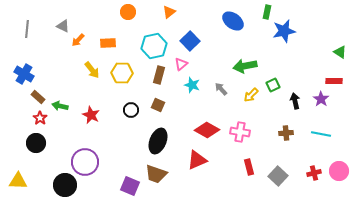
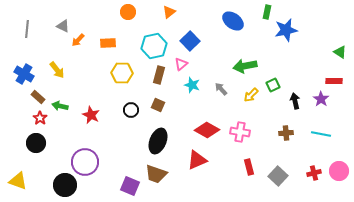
blue star at (284, 31): moved 2 px right, 1 px up
yellow arrow at (92, 70): moved 35 px left
yellow triangle at (18, 181): rotated 18 degrees clockwise
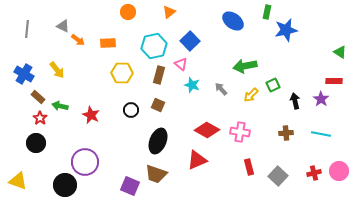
orange arrow at (78, 40): rotated 96 degrees counterclockwise
pink triangle at (181, 64): rotated 40 degrees counterclockwise
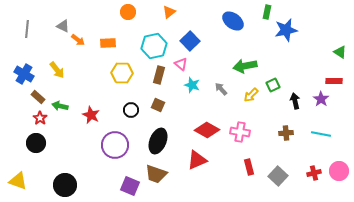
purple circle at (85, 162): moved 30 px right, 17 px up
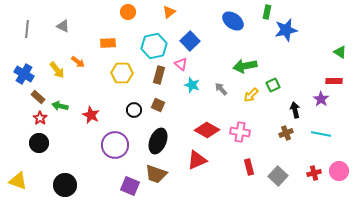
orange arrow at (78, 40): moved 22 px down
black arrow at (295, 101): moved 9 px down
black circle at (131, 110): moved 3 px right
brown cross at (286, 133): rotated 16 degrees counterclockwise
black circle at (36, 143): moved 3 px right
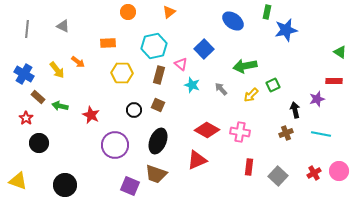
blue square at (190, 41): moved 14 px right, 8 px down
purple star at (321, 99): moved 4 px left; rotated 21 degrees clockwise
red star at (40, 118): moved 14 px left
red rectangle at (249, 167): rotated 21 degrees clockwise
red cross at (314, 173): rotated 16 degrees counterclockwise
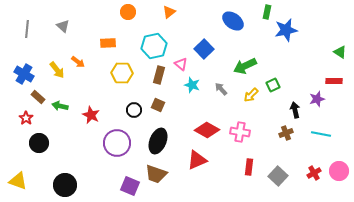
gray triangle at (63, 26): rotated 16 degrees clockwise
green arrow at (245, 66): rotated 15 degrees counterclockwise
purple circle at (115, 145): moved 2 px right, 2 px up
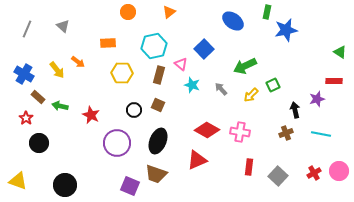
gray line at (27, 29): rotated 18 degrees clockwise
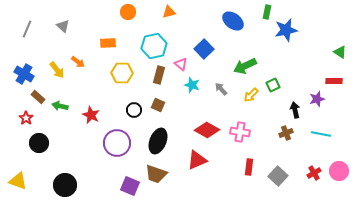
orange triangle at (169, 12): rotated 24 degrees clockwise
